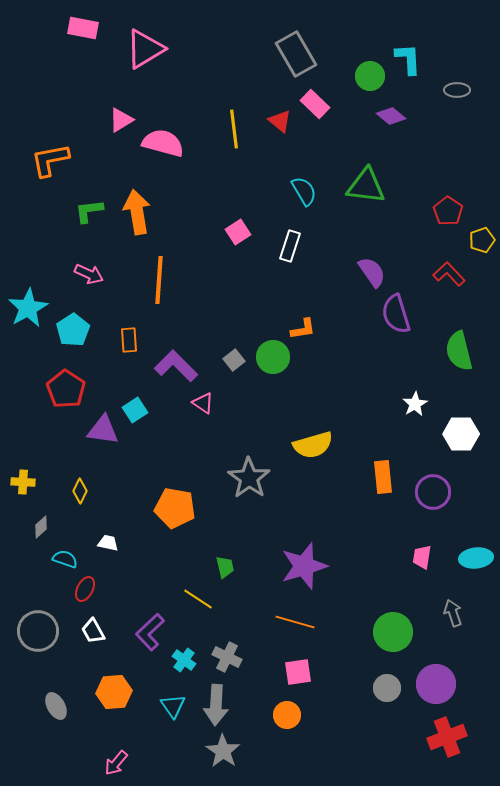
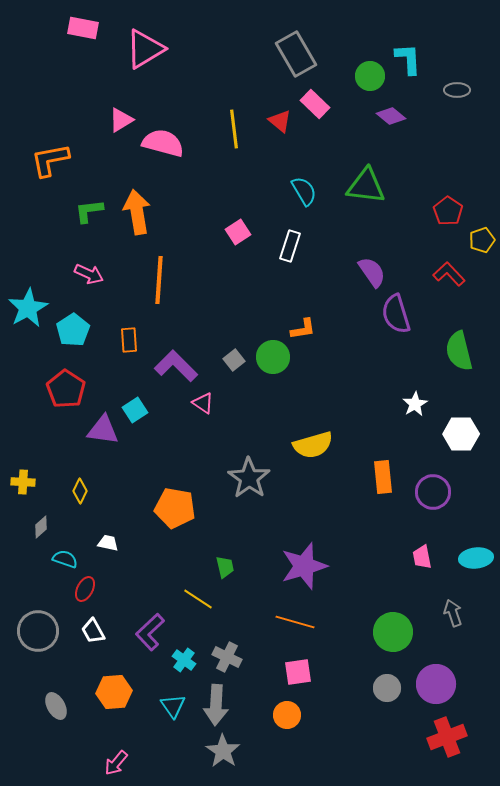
pink trapezoid at (422, 557): rotated 20 degrees counterclockwise
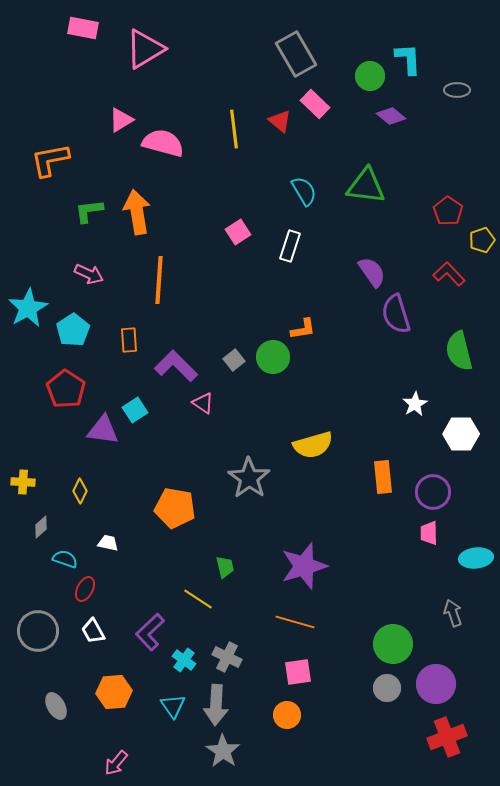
pink trapezoid at (422, 557): moved 7 px right, 24 px up; rotated 10 degrees clockwise
green circle at (393, 632): moved 12 px down
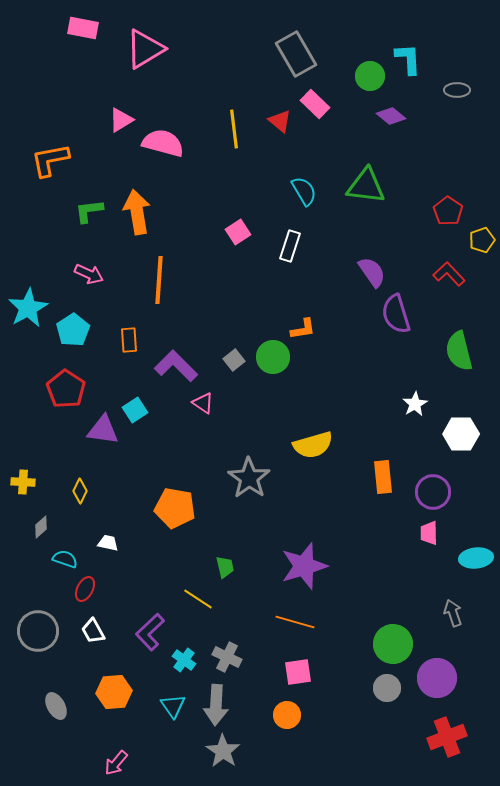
purple circle at (436, 684): moved 1 px right, 6 px up
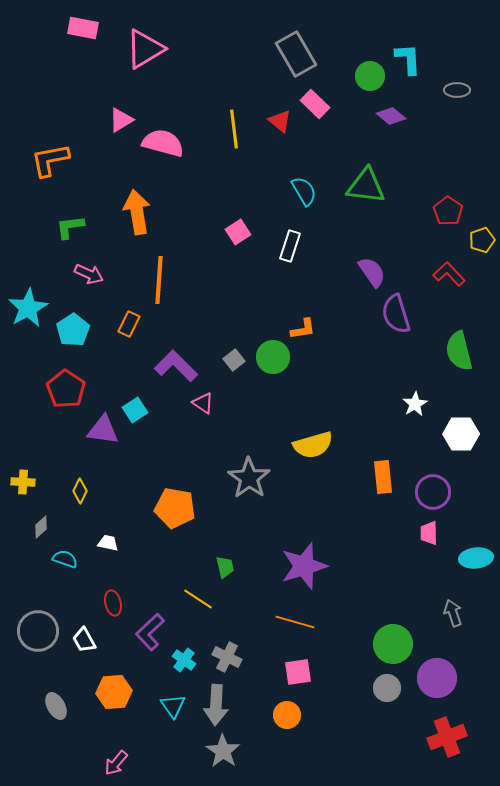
green L-shape at (89, 211): moved 19 px left, 16 px down
orange rectangle at (129, 340): moved 16 px up; rotated 30 degrees clockwise
red ellipse at (85, 589): moved 28 px right, 14 px down; rotated 40 degrees counterclockwise
white trapezoid at (93, 631): moved 9 px left, 9 px down
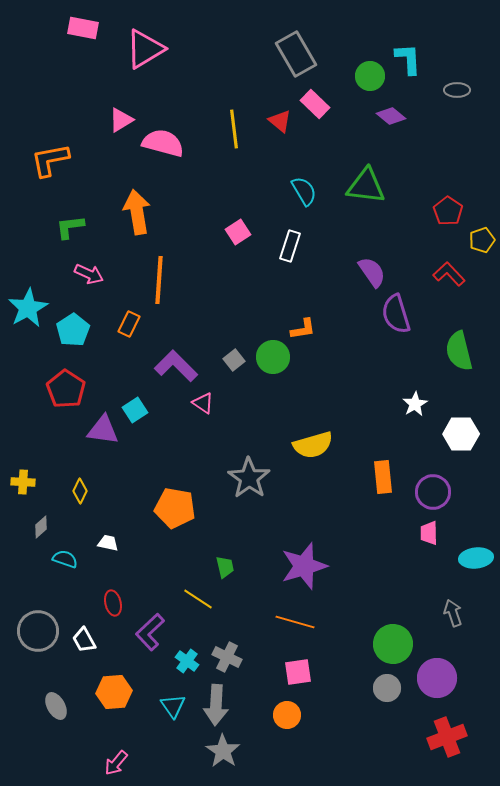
cyan cross at (184, 660): moved 3 px right, 1 px down
